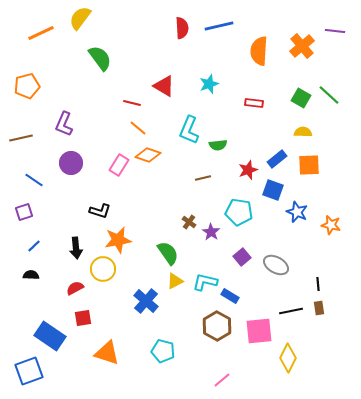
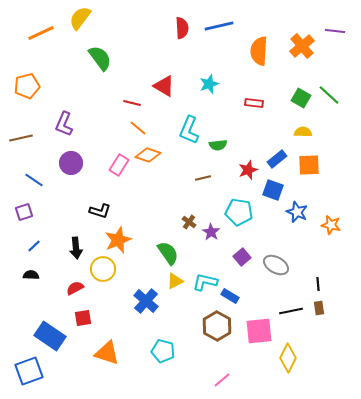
orange star at (118, 240): rotated 12 degrees counterclockwise
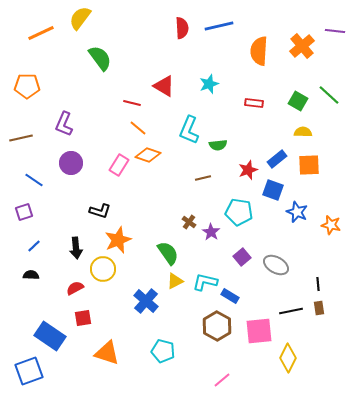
orange pentagon at (27, 86): rotated 15 degrees clockwise
green square at (301, 98): moved 3 px left, 3 px down
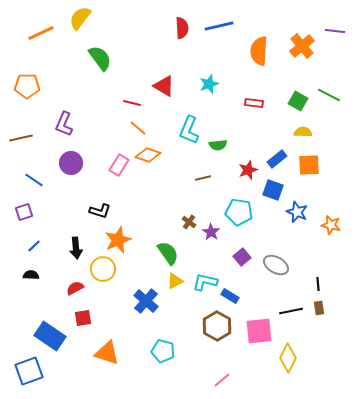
green line at (329, 95): rotated 15 degrees counterclockwise
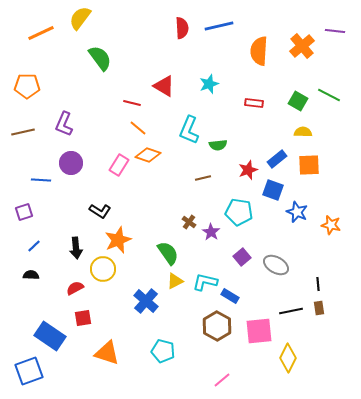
brown line at (21, 138): moved 2 px right, 6 px up
blue line at (34, 180): moved 7 px right; rotated 30 degrees counterclockwise
black L-shape at (100, 211): rotated 15 degrees clockwise
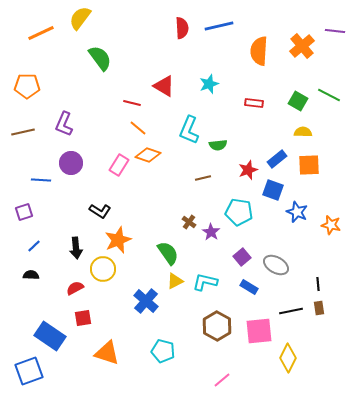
blue rectangle at (230, 296): moved 19 px right, 9 px up
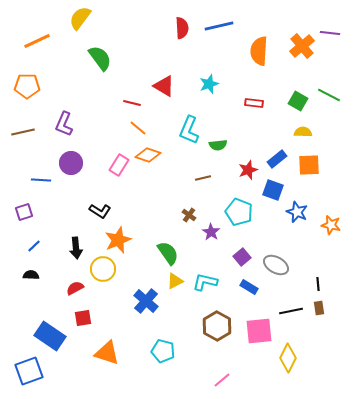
purple line at (335, 31): moved 5 px left, 2 px down
orange line at (41, 33): moved 4 px left, 8 px down
cyan pentagon at (239, 212): rotated 12 degrees clockwise
brown cross at (189, 222): moved 7 px up
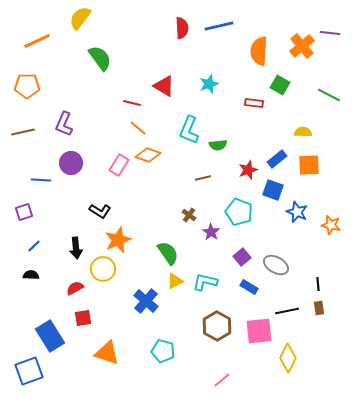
green square at (298, 101): moved 18 px left, 16 px up
black line at (291, 311): moved 4 px left
blue rectangle at (50, 336): rotated 24 degrees clockwise
